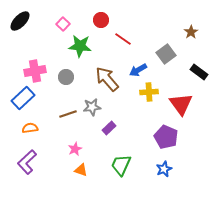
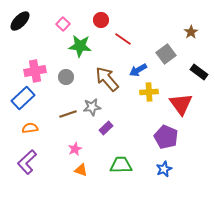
purple rectangle: moved 3 px left
green trapezoid: rotated 65 degrees clockwise
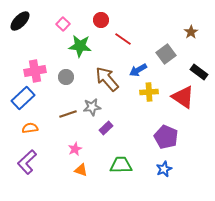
red triangle: moved 2 px right, 7 px up; rotated 20 degrees counterclockwise
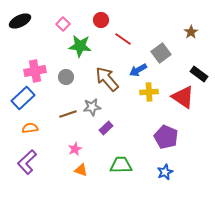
black ellipse: rotated 20 degrees clockwise
gray square: moved 5 px left, 1 px up
black rectangle: moved 2 px down
blue star: moved 1 px right, 3 px down
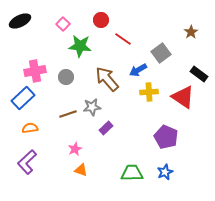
green trapezoid: moved 11 px right, 8 px down
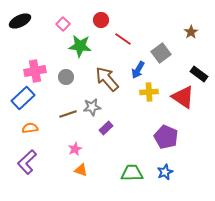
blue arrow: rotated 30 degrees counterclockwise
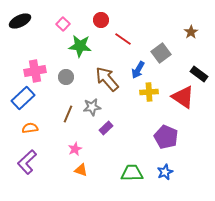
brown line: rotated 48 degrees counterclockwise
